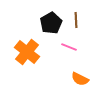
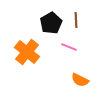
orange semicircle: moved 1 px down
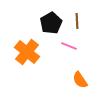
brown line: moved 1 px right, 1 px down
pink line: moved 1 px up
orange semicircle: rotated 30 degrees clockwise
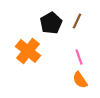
brown line: rotated 28 degrees clockwise
pink line: moved 10 px right, 11 px down; rotated 49 degrees clockwise
orange cross: moved 1 px right, 1 px up
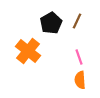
orange semicircle: rotated 30 degrees clockwise
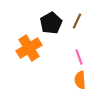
orange cross: moved 1 px right, 3 px up; rotated 20 degrees clockwise
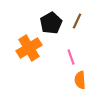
pink line: moved 8 px left
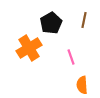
brown line: moved 7 px right, 1 px up; rotated 14 degrees counterclockwise
orange semicircle: moved 2 px right, 5 px down
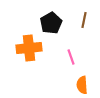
orange cross: rotated 25 degrees clockwise
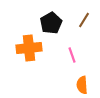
brown line: rotated 21 degrees clockwise
pink line: moved 1 px right, 2 px up
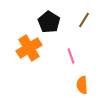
black pentagon: moved 2 px left, 1 px up; rotated 10 degrees counterclockwise
orange cross: rotated 25 degrees counterclockwise
pink line: moved 1 px left, 1 px down
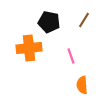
black pentagon: rotated 20 degrees counterclockwise
orange cross: rotated 25 degrees clockwise
